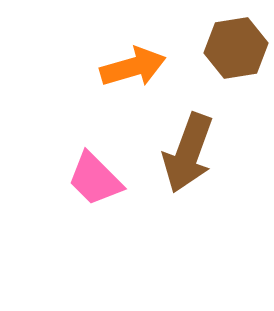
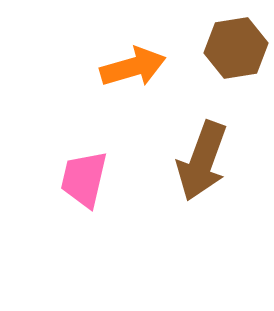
brown arrow: moved 14 px right, 8 px down
pink trapezoid: moved 11 px left; rotated 58 degrees clockwise
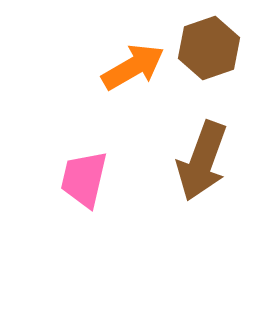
brown hexagon: moved 27 px left; rotated 10 degrees counterclockwise
orange arrow: rotated 14 degrees counterclockwise
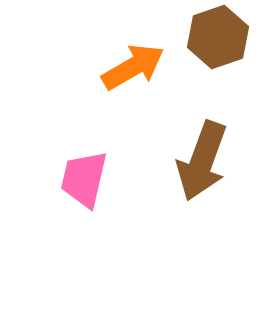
brown hexagon: moved 9 px right, 11 px up
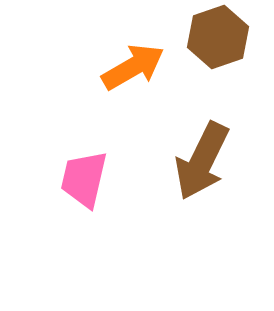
brown arrow: rotated 6 degrees clockwise
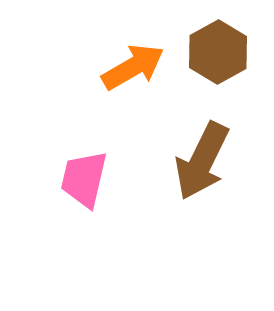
brown hexagon: moved 15 px down; rotated 10 degrees counterclockwise
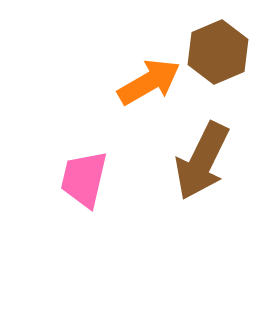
brown hexagon: rotated 6 degrees clockwise
orange arrow: moved 16 px right, 15 px down
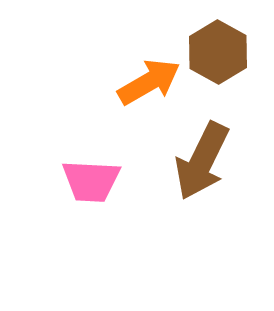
brown hexagon: rotated 8 degrees counterclockwise
pink trapezoid: moved 7 px right, 2 px down; rotated 100 degrees counterclockwise
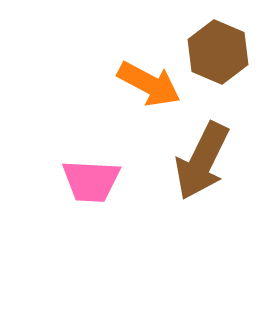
brown hexagon: rotated 6 degrees counterclockwise
orange arrow: moved 2 px down; rotated 58 degrees clockwise
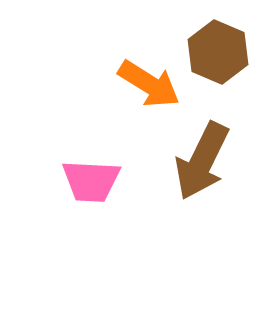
orange arrow: rotated 4 degrees clockwise
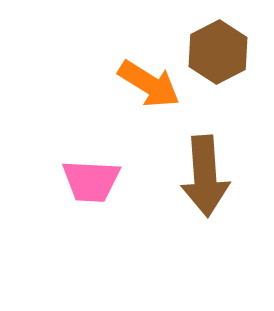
brown hexagon: rotated 10 degrees clockwise
brown arrow: moved 3 px right, 15 px down; rotated 30 degrees counterclockwise
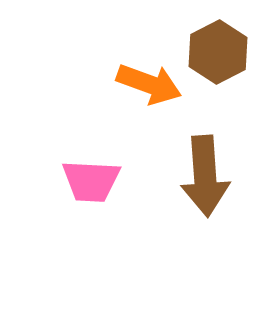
orange arrow: rotated 12 degrees counterclockwise
